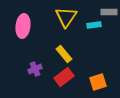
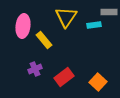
yellow rectangle: moved 20 px left, 14 px up
orange square: rotated 30 degrees counterclockwise
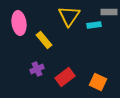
yellow triangle: moved 3 px right, 1 px up
pink ellipse: moved 4 px left, 3 px up; rotated 15 degrees counterclockwise
purple cross: moved 2 px right
red rectangle: moved 1 px right
orange square: rotated 18 degrees counterclockwise
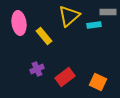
gray rectangle: moved 1 px left
yellow triangle: rotated 15 degrees clockwise
yellow rectangle: moved 4 px up
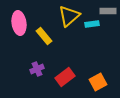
gray rectangle: moved 1 px up
cyan rectangle: moved 2 px left, 1 px up
orange square: rotated 36 degrees clockwise
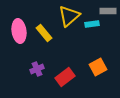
pink ellipse: moved 8 px down
yellow rectangle: moved 3 px up
orange square: moved 15 px up
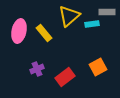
gray rectangle: moved 1 px left, 1 px down
pink ellipse: rotated 20 degrees clockwise
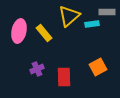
red rectangle: moved 1 px left; rotated 54 degrees counterclockwise
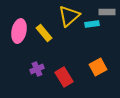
red rectangle: rotated 30 degrees counterclockwise
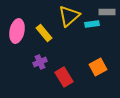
pink ellipse: moved 2 px left
purple cross: moved 3 px right, 7 px up
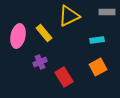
yellow triangle: rotated 15 degrees clockwise
cyan rectangle: moved 5 px right, 16 px down
pink ellipse: moved 1 px right, 5 px down
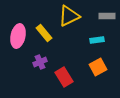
gray rectangle: moved 4 px down
